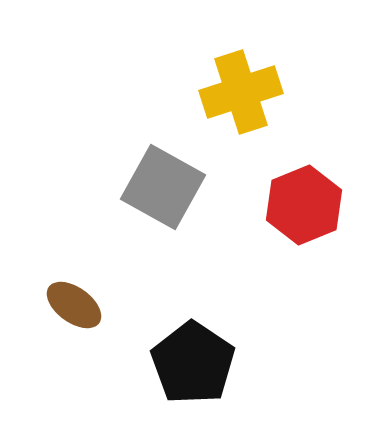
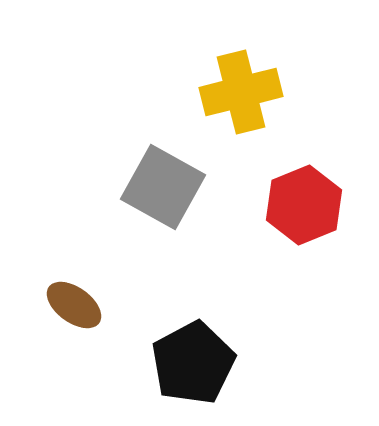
yellow cross: rotated 4 degrees clockwise
black pentagon: rotated 10 degrees clockwise
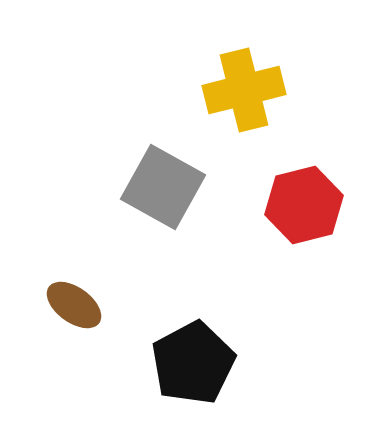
yellow cross: moved 3 px right, 2 px up
red hexagon: rotated 8 degrees clockwise
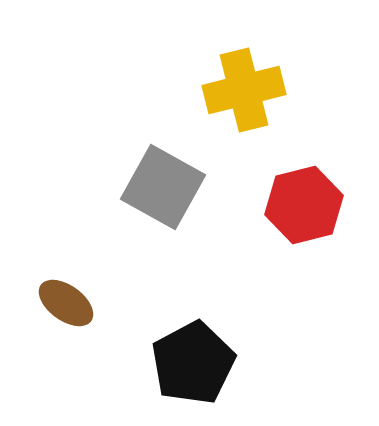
brown ellipse: moved 8 px left, 2 px up
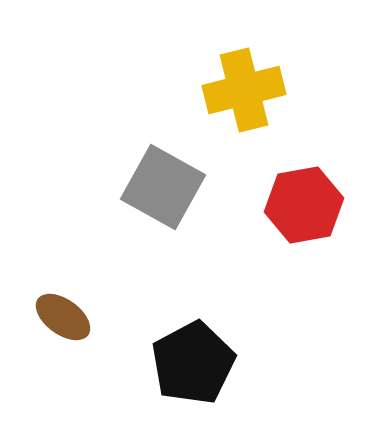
red hexagon: rotated 4 degrees clockwise
brown ellipse: moved 3 px left, 14 px down
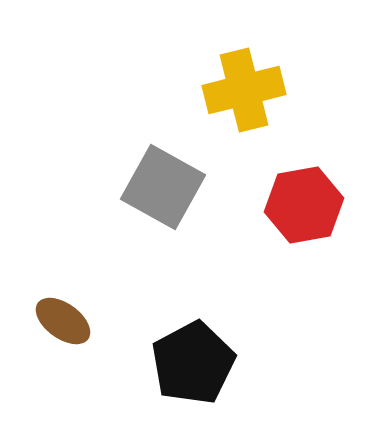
brown ellipse: moved 4 px down
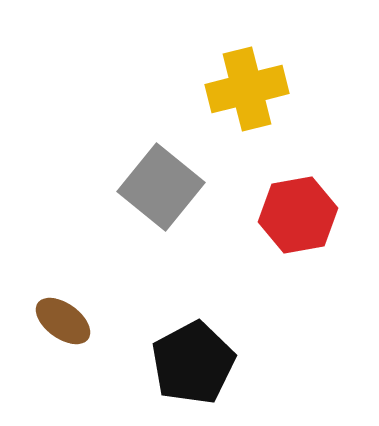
yellow cross: moved 3 px right, 1 px up
gray square: moved 2 px left; rotated 10 degrees clockwise
red hexagon: moved 6 px left, 10 px down
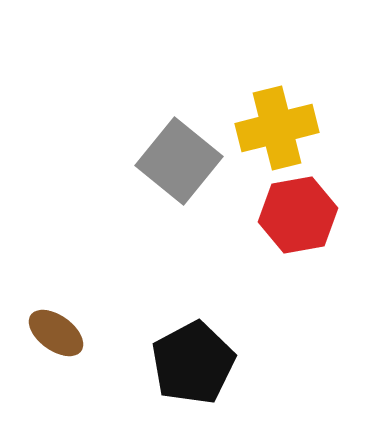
yellow cross: moved 30 px right, 39 px down
gray square: moved 18 px right, 26 px up
brown ellipse: moved 7 px left, 12 px down
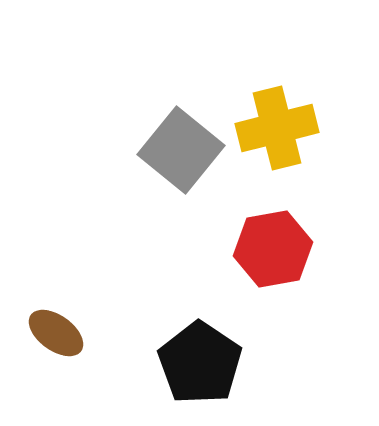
gray square: moved 2 px right, 11 px up
red hexagon: moved 25 px left, 34 px down
black pentagon: moved 7 px right; rotated 10 degrees counterclockwise
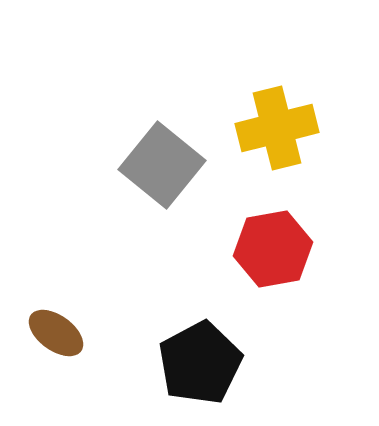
gray square: moved 19 px left, 15 px down
black pentagon: rotated 10 degrees clockwise
